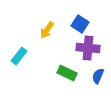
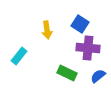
yellow arrow: rotated 42 degrees counterclockwise
blue semicircle: rotated 28 degrees clockwise
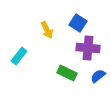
blue square: moved 2 px left, 1 px up
yellow arrow: rotated 18 degrees counterclockwise
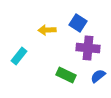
yellow arrow: rotated 114 degrees clockwise
green rectangle: moved 1 px left, 2 px down
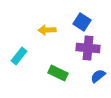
blue square: moved 4 px right, 1 px up
green rectangle: moved 8 px left, 2 px up
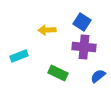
purple cross: moved 4 px left, 1 px up
cyan rectangle: rotated 30 degrees clockwise
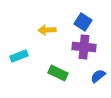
blue square: moved 1 px right
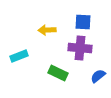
blue square: rotated 30 degrees counterclockwise
purple cross: moved 4 px left, 1 px down
